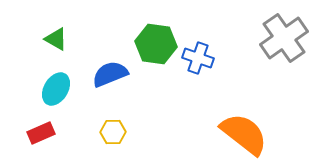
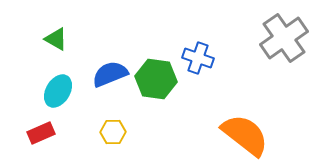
green hexagon: moved 35 px down
cyan ellipse: moved 2 px right, 2 px down
orange semicircle: moved 1 px right, 1 px down
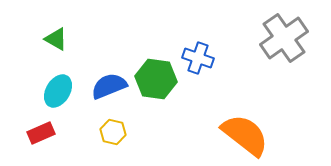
blue semicircle: moved 1 px left, 12 px down
yellow hexagon: rotated 15 degrees clockwise
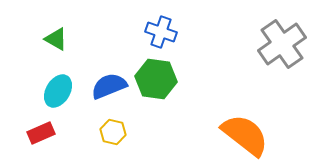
gray cross: moved 2 px left, 6 px down
blue cross: moved 37 px left, 26 px up
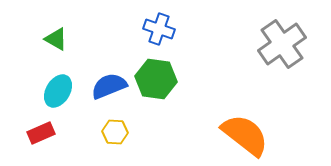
blue cross: moved 2 px left, 3 px up
yellow hexagon: moved 2 px right; rotated 10 degrees counterclockwise
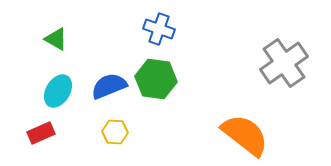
gray cross: moved 2 px right, 19 px down
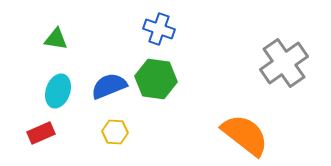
green triangle: rotated 20 degrees counterclockwise
cyan ellipse: rotated 12 degrees counterclockwise
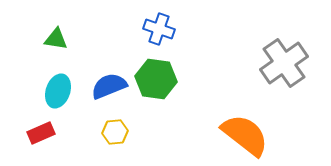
yellow hexagon: rotated 10 degrees counterclockwise
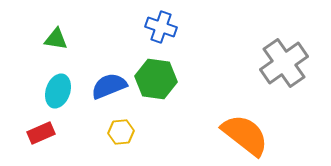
blue cross: moved 2 px right, 2 px up
yellow hexagon: moved 6 px right
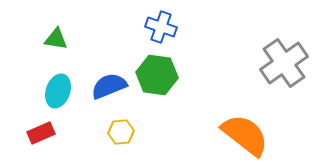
green hexagon: moved 1 px right, 4 px up
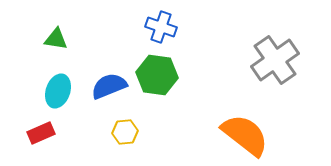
gray cross: moved 9 px left, 3 px up
yellow hexagon: moved 4 px right
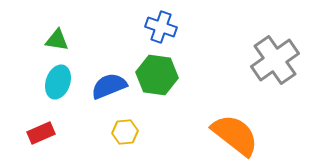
green triangle: moved 1 px right, 1 px down
cyan ellipse: moved 9 px up
orange semicircle: moved 10 px left
